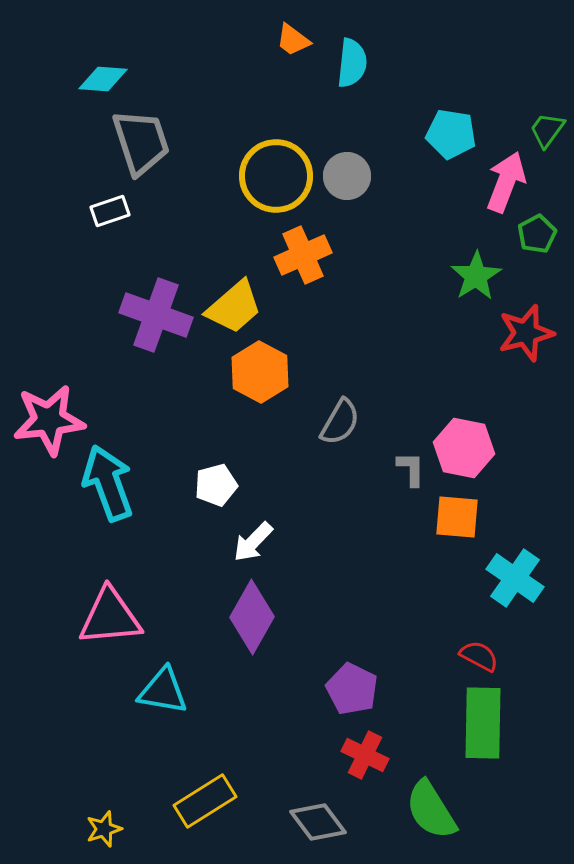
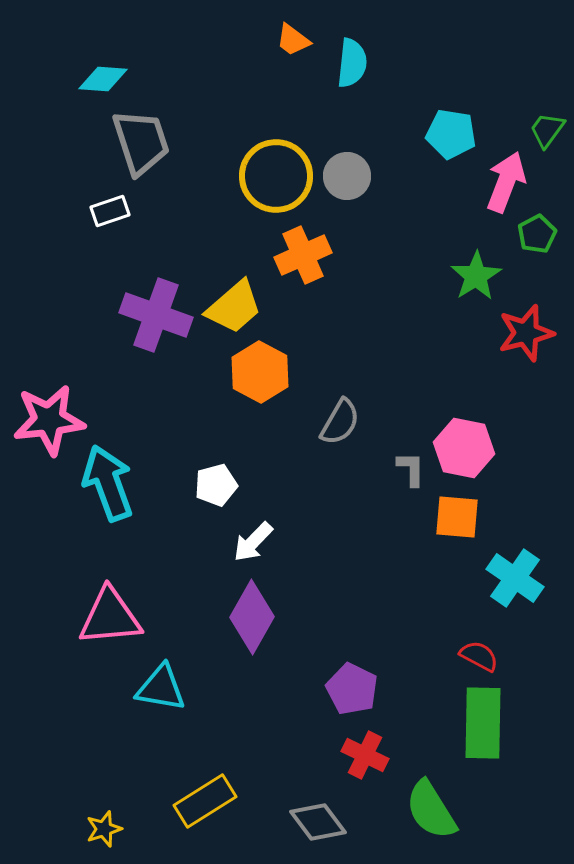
cyan triangle: moved 2 px left, 3 px up
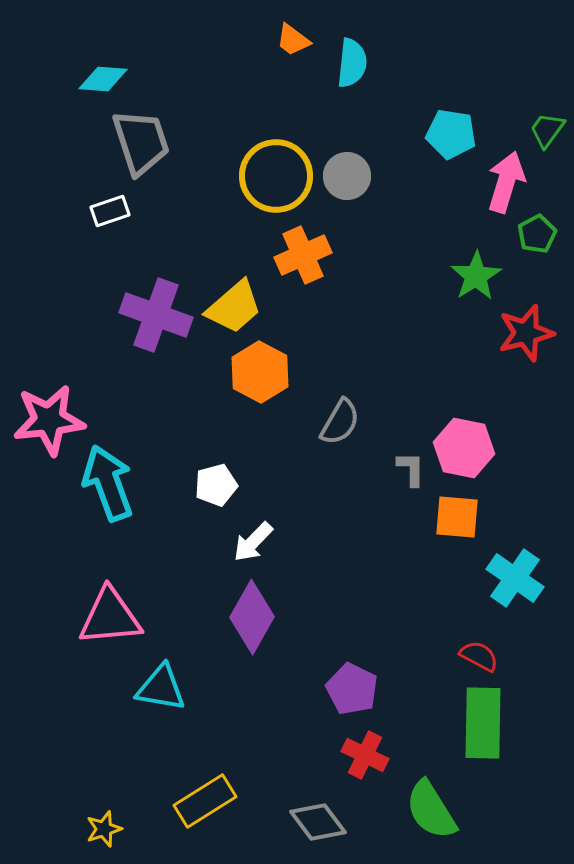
pink arrow: rotated 4 degrees counterclockwise
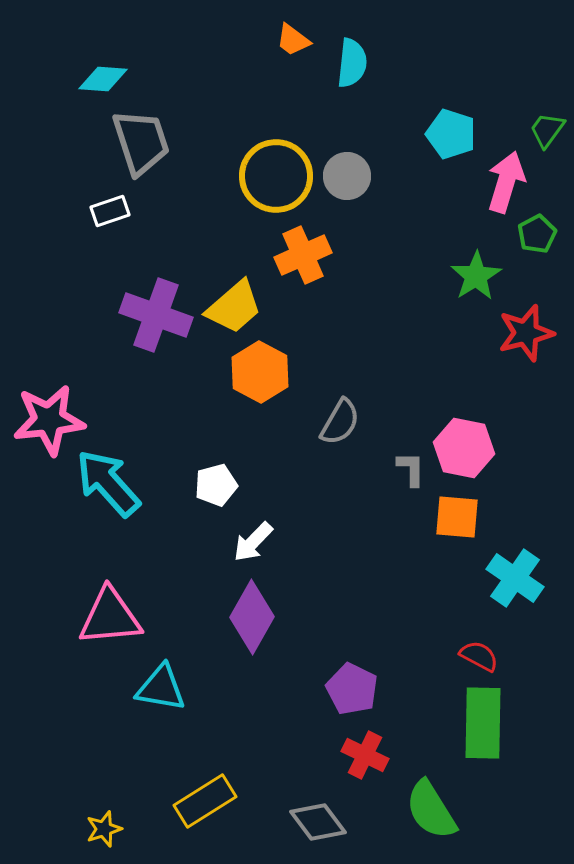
cyan pentagon: rotated 9 degrees clockwise
cyan arrow: rotated 22 degrees counterclockwise
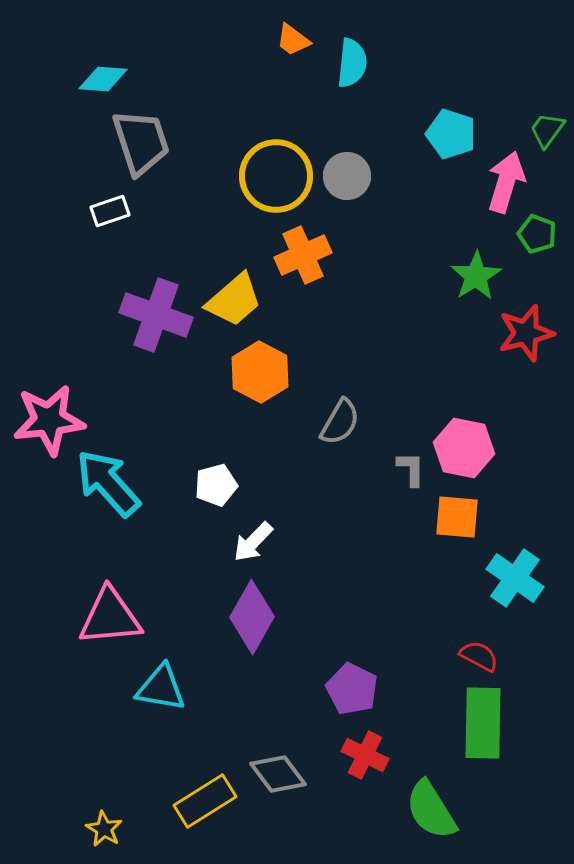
green pentagon: rotated 24 degrees counterclockwise
yellow trapezoid: moved 7 px up
gray diamond: moved 40 px left, 48 px up
yellow star: rotated 24 degrees counterclockwise
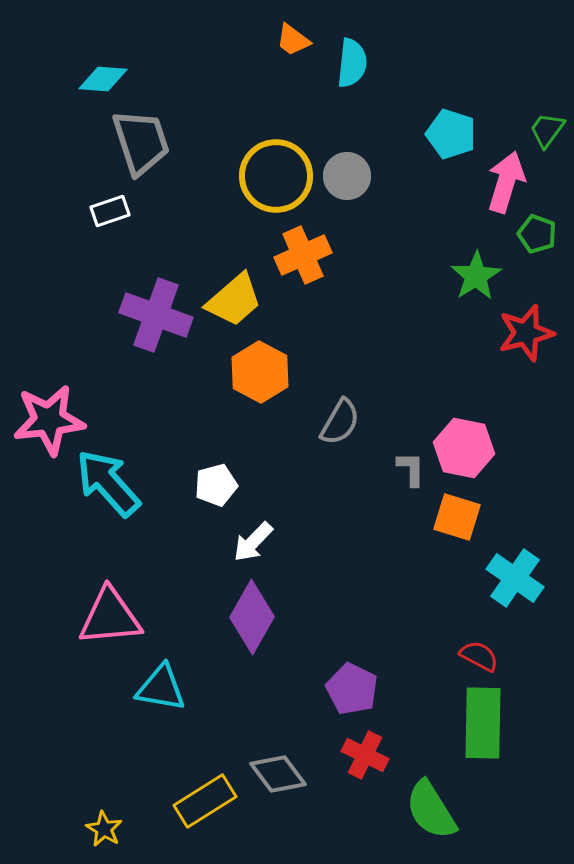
orange square: rotated 12 degrees clockwise
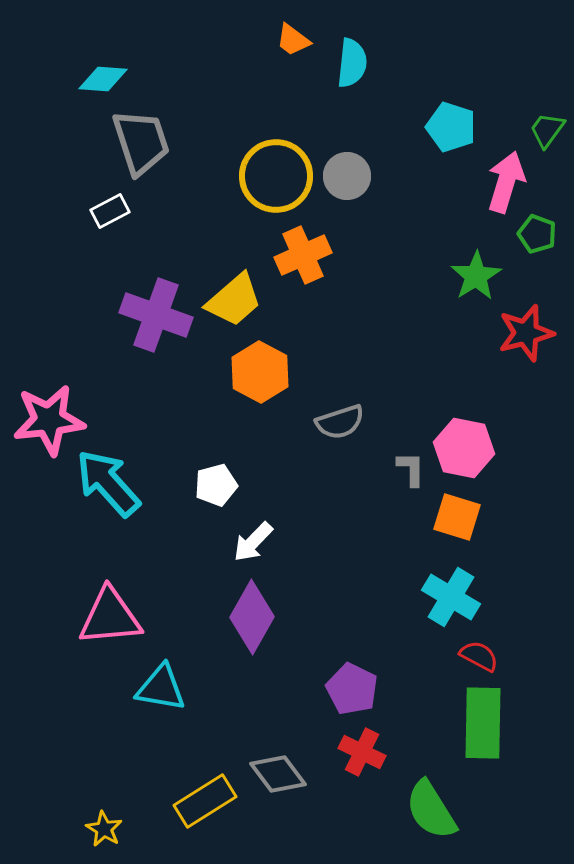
cyan pentagon: moved 7 px up
white rectangle: rotated 9 degrees counterclockwise
gray semicircle: rotated 42 degrees clockwise
cyan cross: moved 64 px left, 19 px down; rotated 4 degrees counterclockwise
red cross: moved 3 px left, 3 px up
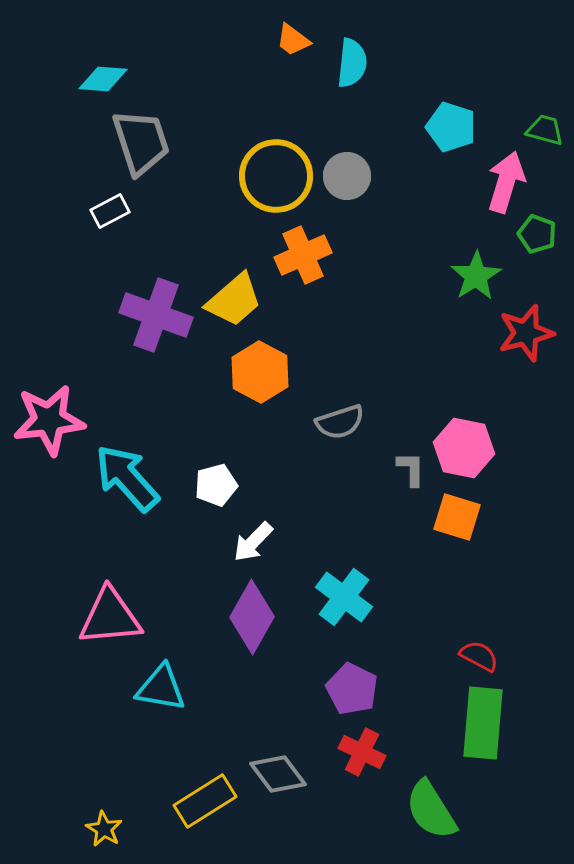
green trapezoid: moved 2 px left; rotated 69 degrees clockwise
cyan arrow: moved 19 px right, 5 px up
cyan cross: moved 107 px left; rotated 6 degrees clockwise
green rectangle: rotated 4 degrees clockwise
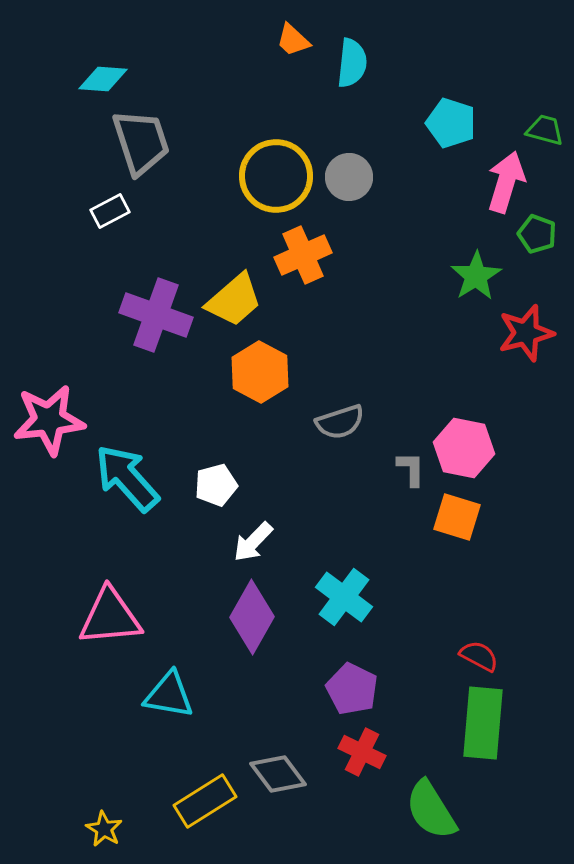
orange trapezoid: rotated 6 degrees clockwise
cyan pentagon: moved 4 px up
gray circle: moved 2 px right, 1 px down
cyan triangle: moved 8 px right, 7 px down
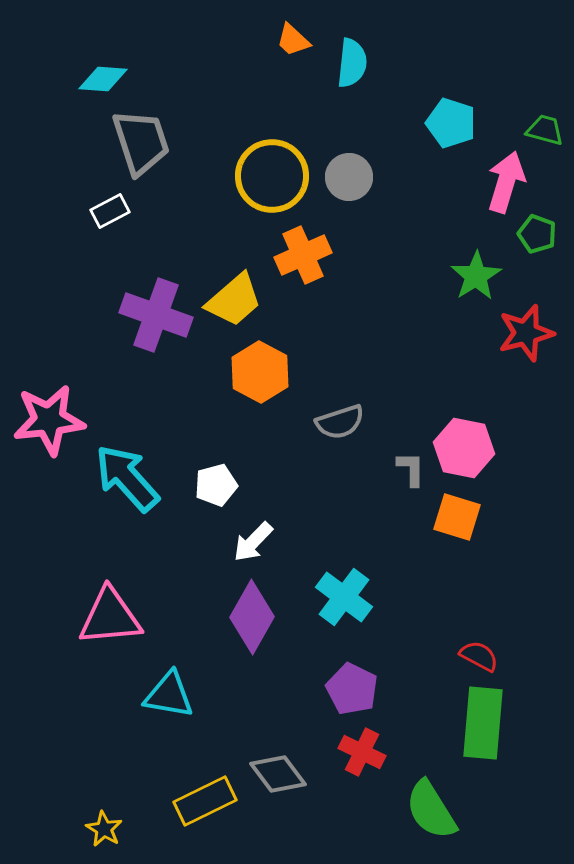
yellow circle: moved 4 px left
yellow rectangle: rotated 6 degrees clockwise
